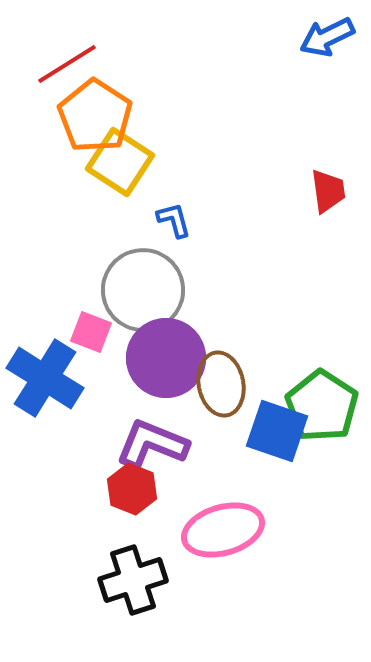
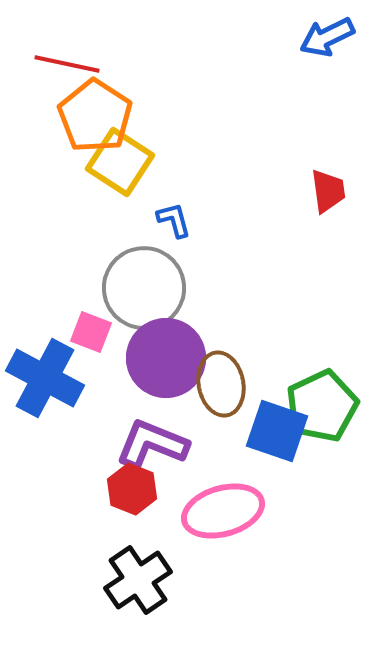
red line: rotated 44 degrees clockwise
gray circle: moved 1 px right, 2 px up
blue cross: rotated 4 degrees counterclockwise
green pentagon: rotated 14 degrees clockwise
pink ellipse: moved 19 px up
black cross: moved 5 px right; rotated 16 degrees counterclockwise
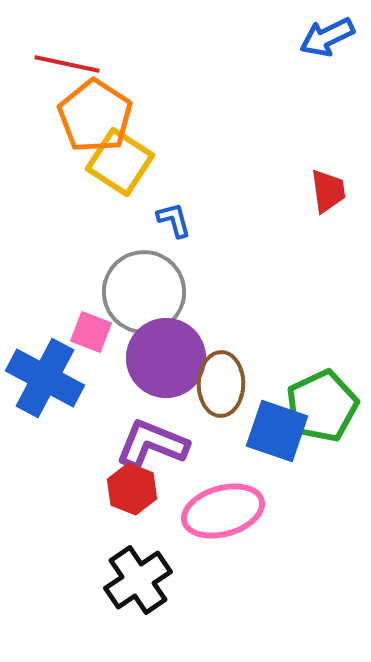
gray circle: moved 4 px down
brown ellipse: rotated 12 degrees clockwise
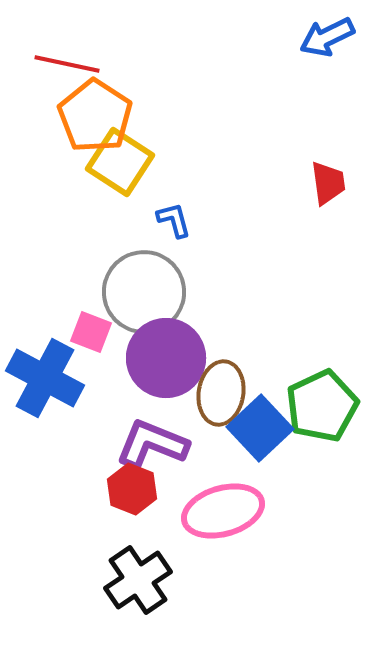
red trapezoid: moved 8 px up
brown ellipse: moved 9 px down; rotated 8 degrees clockwise
blue square: moved 17 px left, 3 px up; rotated 28 degrees clockwise
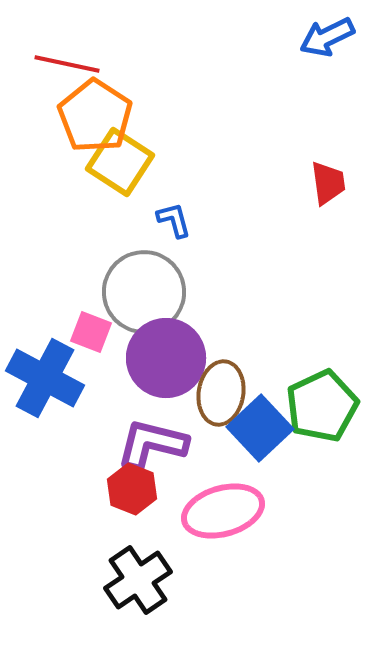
purple L-shape: rotated 8 degrees counterclockwise
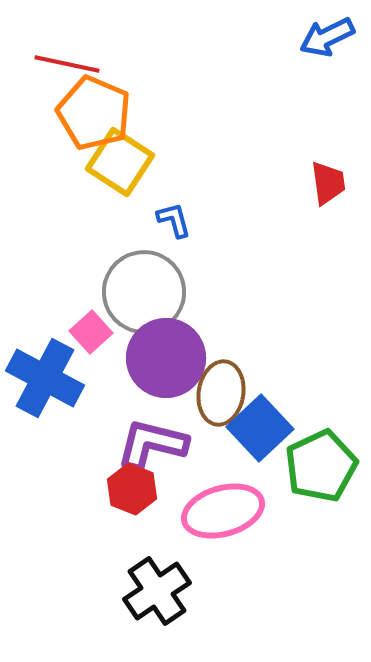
orange pentagon: moved 1 px left, 3 px up; rotated 10 degrees counterclockwise
pink square: rotated 27 degrees clockwise
green pentagon: moved 1 px left, 60 px down
black cross: moved 19 px right, 11 px down
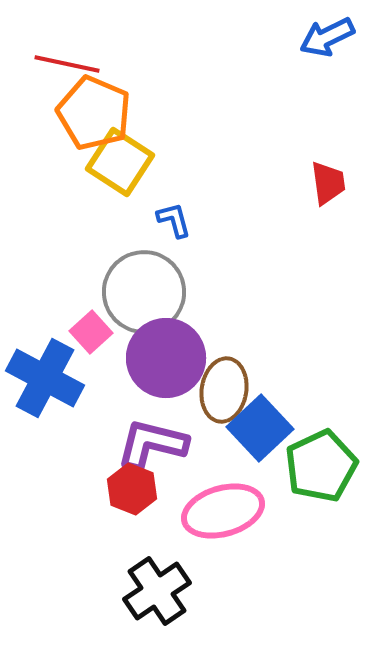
brown ellipse: moved 3 px right, 3 px up
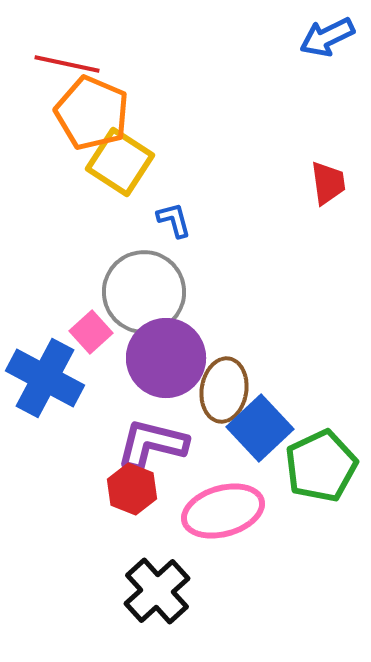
orange pentagon: moved 2 px left
black cross: rotated 8 degrees counterclockwise
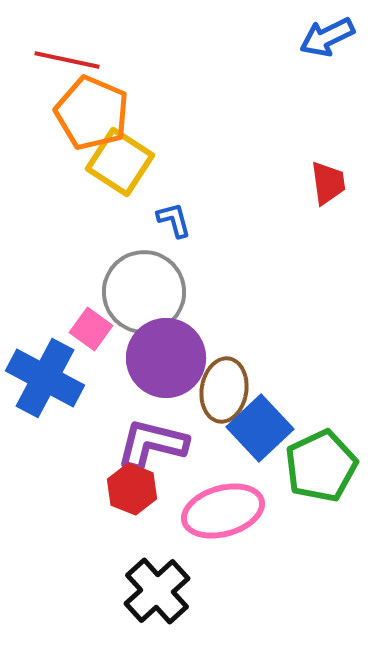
red line: moved 4 px up
pink square: moved 3 px up; rotated 12 degrees counterclockwise
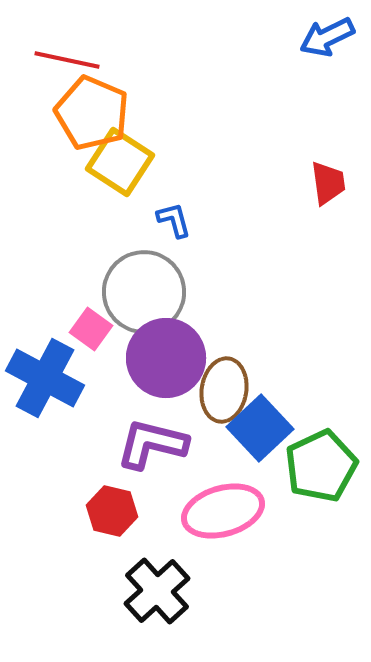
red hexagon: moved 20 px left, 22 px down; rotated 9 degrees counterclockwise
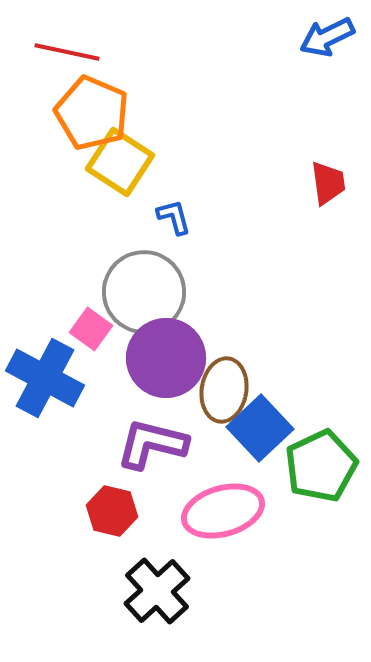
red line: moved 8 px up
blue L-shape: moved 3 px up
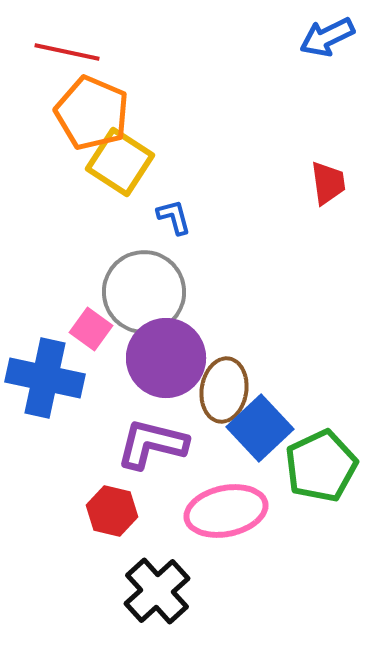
blue cross: rotated 16 degrees counterclockwise
pink ellipse: moved 3 px right; rotated 4 degrees clockwise
